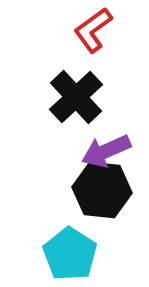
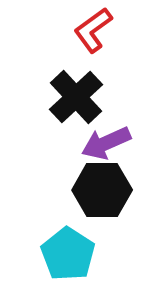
purple arrow: moved 8 px up
black hexagon: rotated 6 degrees counterclockwise
cyan pentagon: moved 2 px left
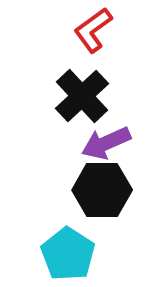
black cross: moved 6 px right, 1 px up
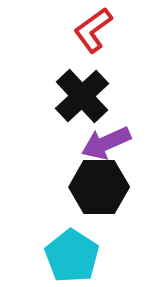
black hexagon: moved 3 px left, 3 px up
cyan pentagon: moved 4 px right, 2 px down
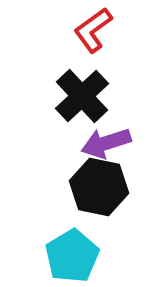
purple arrow: rotated 6 degrees clockwise
black hexagon: rotated 12 degrees clockwise
cyan pentagon: rotated 8 degrees clockwise
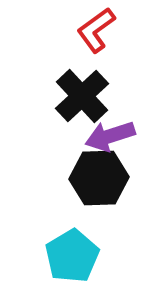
red L-shape: moved 3 px right
purple arrow: moved 4 px right, 7 px up
black hexagon: moved 9 px up; rotated 14 degrees counterclockwise
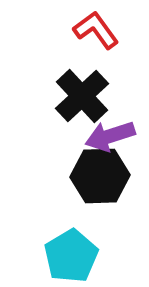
red L-shape: rotated 90 degrees clockwise
black hexagon: moved 1 px right, 2 px up
cyan pentagon: moved 1 px left
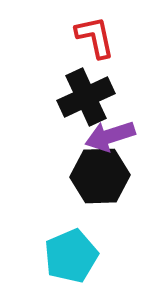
red L-shape: moved 1 px left, 7 px down; rotated 24 degrees clockwise
black cross: moved 4 px right, 1 px down; rotated 18 degrees clockwise
cyan pentagon: rotated 8 degrees clockwise
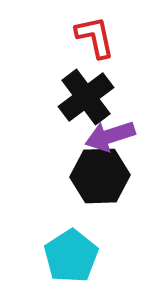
black cross: rotated 12 degrees counterclockwise
cyan pentagon: rotated 10 degrees counterclockwise
